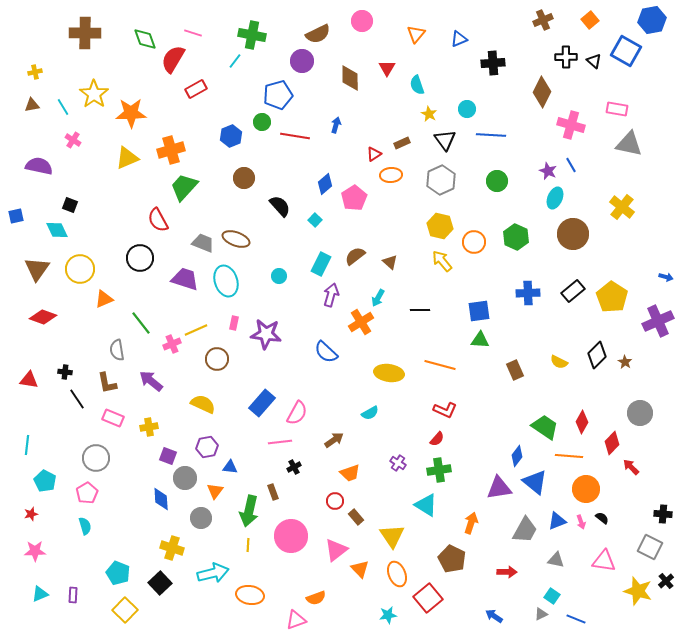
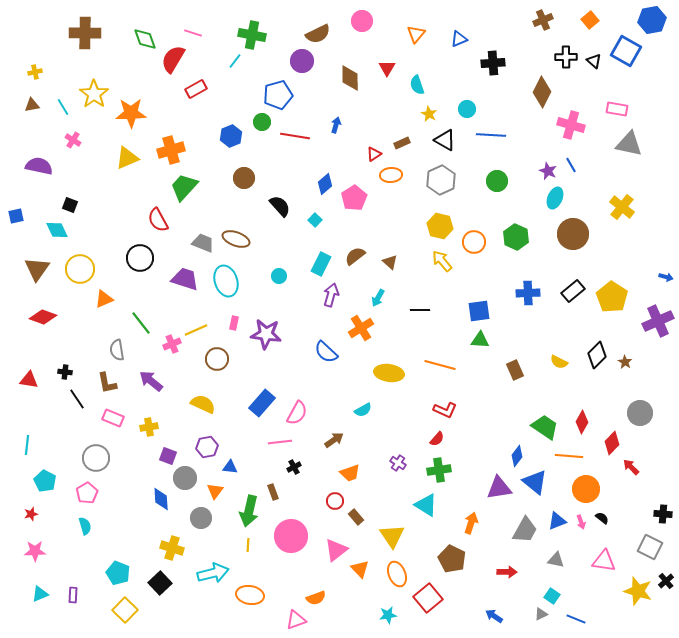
black triangle at (445, 140): rotated 25 degrees counterclockwise
orange cross at (361, 322): moved 6 px down
cyan semicircle at (370, 413): moved 7 px left, 3 px up
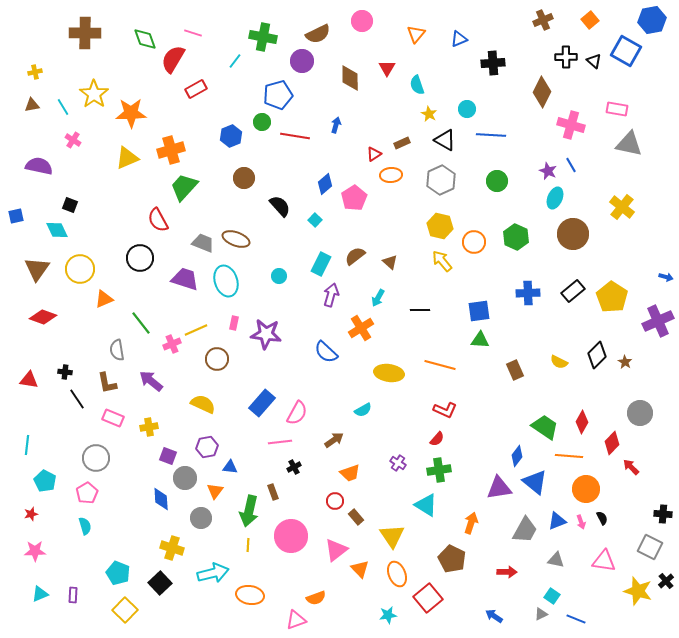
green cross at (252, 35): moved 11 px right, 2 px down
black semicircle at (602, 518): rotated 24 degrees clockwise
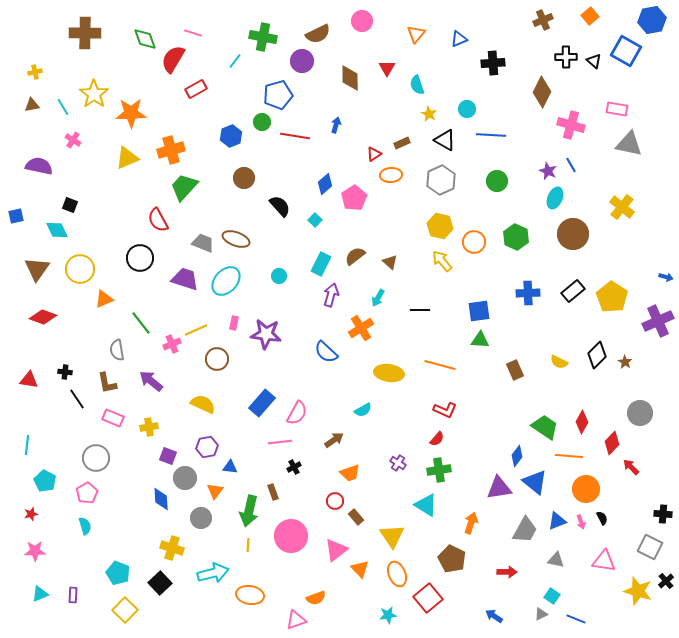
orange square at (590, 20): moved 4 px up
cyan ellipse at (226, 281): rotated 60 degrees clockwise
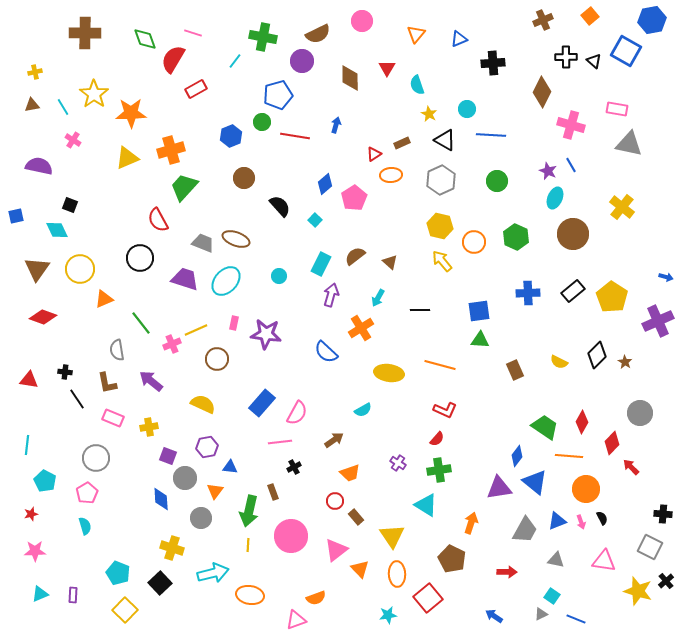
orange ellipse at (397, 574): rotated 20 degrees clockwise
